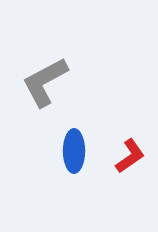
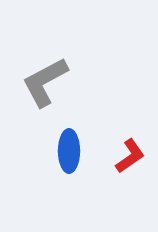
blue ellipse: moved 5 px left
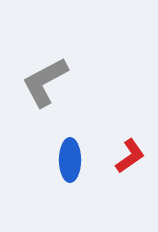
blue ellipse: moved 1 px right, 9 px down
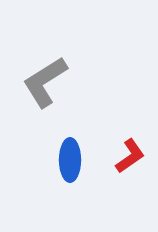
gray L-shape: rotated 4 degrees counterclockwise
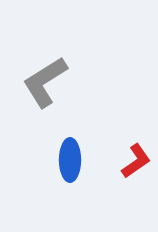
red L-shape: moved 6 px right, 5 px down
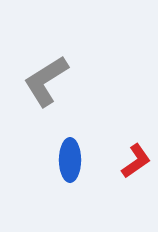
gray L-shape: moved 1 px right, 1 px up
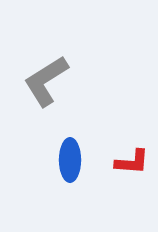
red L-shape: moved 4 px left, 1 px down; rotated 39 degrees clockwise
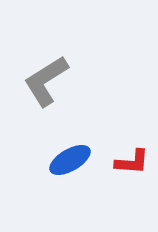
blue ellipse: rotated 60 degrees clockwise
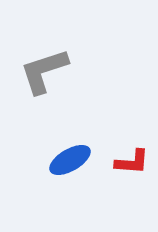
gray L-shape: moved 2 px left, 10 px up; rotated 14 degrees clockwise
